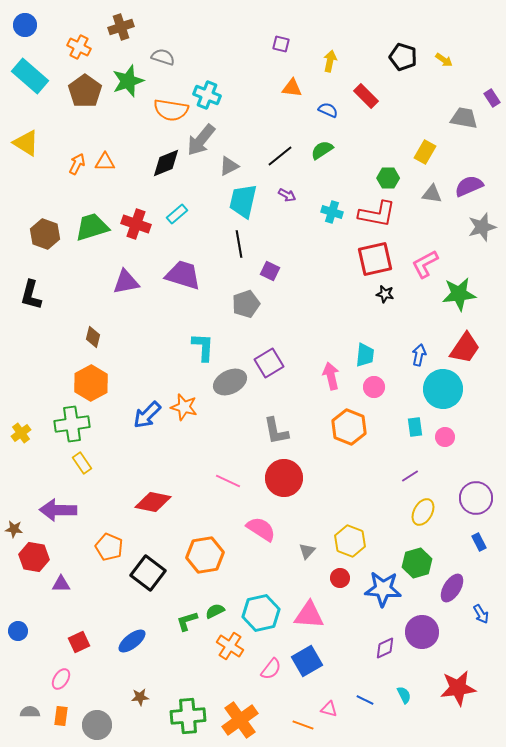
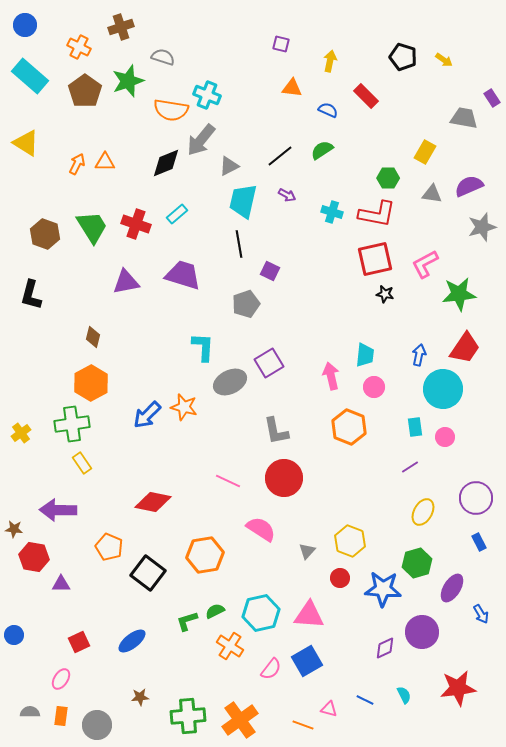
green trapezoid at (92, 227): rotated 75 degrees clockwise
purple line at (410, 476): moved 9 px up
blue circle at (18, 631): moved 4 px left, 4 px down
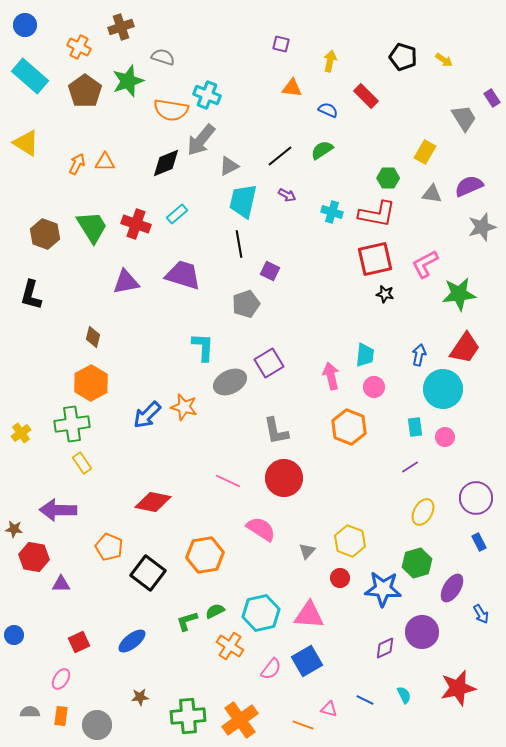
gray trapezoid at (464, 118): rotated 48 degrees clockwise
red star at (458, 688): rotated 6 degrees counterclockwise
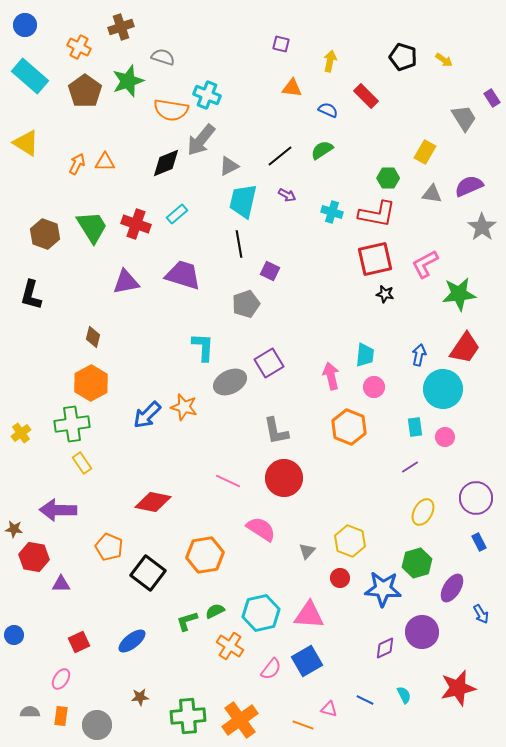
gray star at (482, 227): rotated 20 degrees counterclockwise
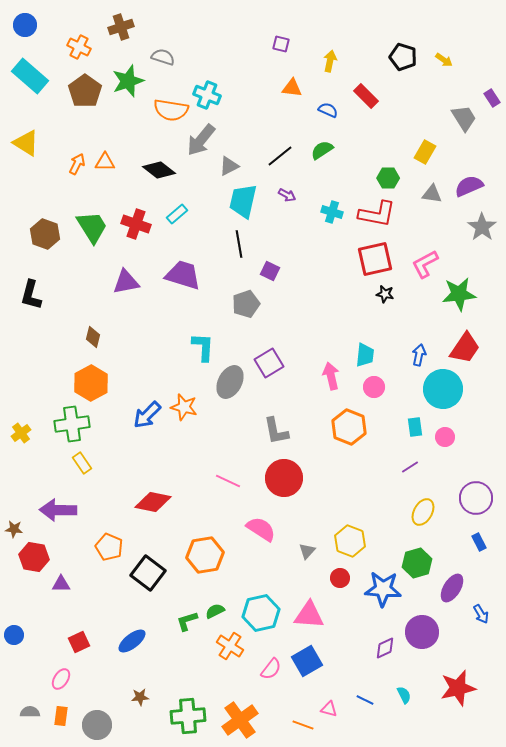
black diamond at (166, 163): moved 7 px left, 7 px down; rotated 60 degrees clockwise
gray ellipse at (230, 382): rotated 36 degrees counterclockwise
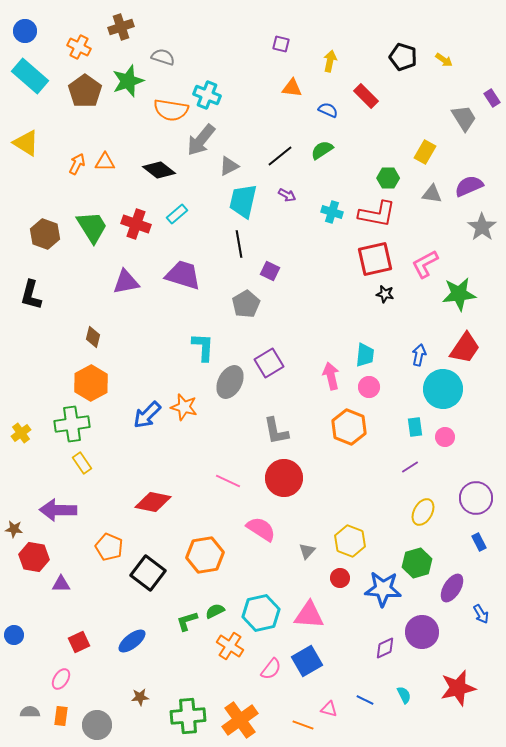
blue circle at (25, 25): moved 6 px down
gray pentagon at (246, 304): rotated 12 degrees counterclockwise
pink circle at (374, 387): moved 5 px left
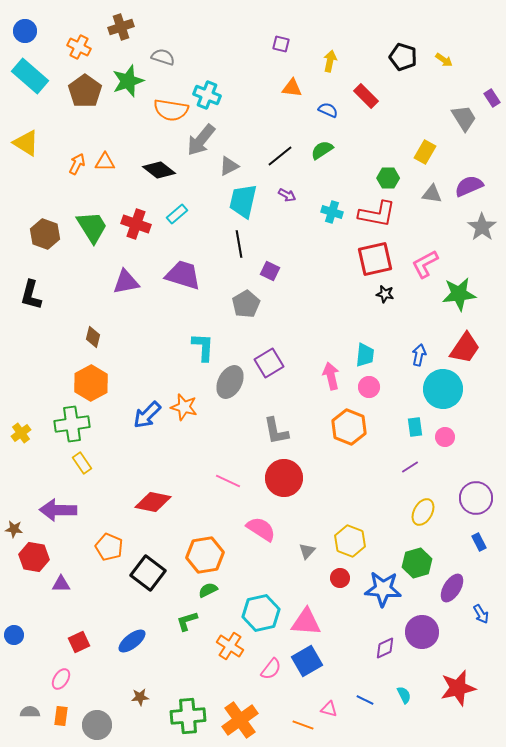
green semicircle at (215, 611): moved 7 px left, 21 px up
pink triangle at (309, 615): moved 3 px left, 7 px down
